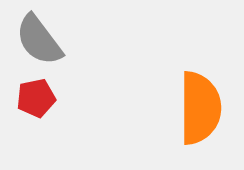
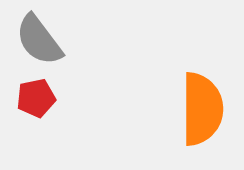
orange semicircle: moved 2 px right, 1 px down
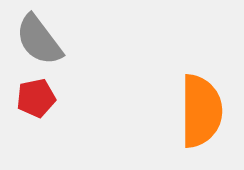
orange semicircle: moved 1 px left, 2 px down
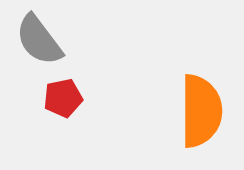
red pentagon: moved 27 px right
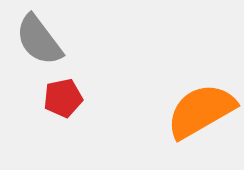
orange semicircle: rotated 120 degrees counterclockwise
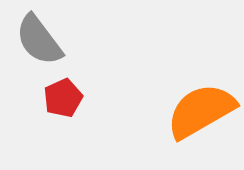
red pentagon: rotated 12 degrees counterclockwise
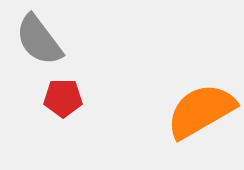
red pentagon: rotated 24 degrees clockwise
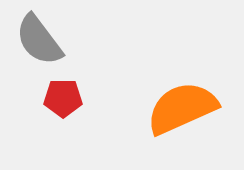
orange semicircle: moved 19 px left, 3 px up; rotated 6 degrees clockwise
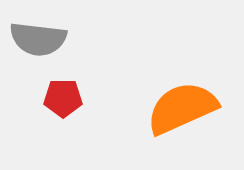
gray semicircle: moved 1 px left, 1 px up; rotated 46 degrees counterclockwise
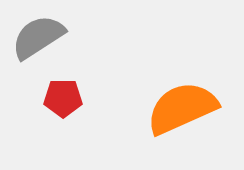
gray semicircle: moved 2 px up; rotated 140 degrees clockwise
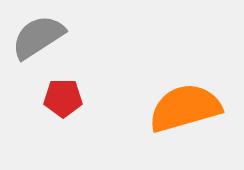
orange semicircle: moved 3 px right; rotated 8 degrees clockwise
